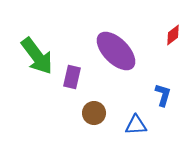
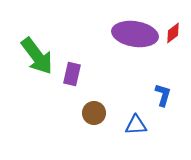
red diamond: moved 2 px up
purple ellipse: moved 19 px right, 17 px up; rotated 36 degrees counterclockwise
purple rectangle: moved 3 px up
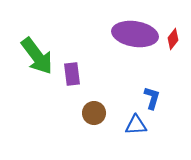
red diamond: moved 6 px down; rotated 15 degrees counterclockwise
purple rectangle: rotated 20 degrees counterclockwise
blue L-shape: moved 11 px left, 3 px down
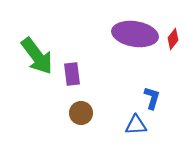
brown circle: moved 13 px left
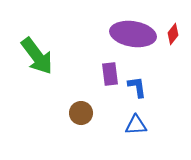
purple ellipse: moved 2 px left
red diamond: moved 5 px up
purple rectangle: moved 38 px right
blue L-shape: moved 15 px left, 11 px up; rotated 25 degrees counterclockwise
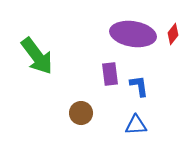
blue L-shape: moved 2 px right, 1 px up
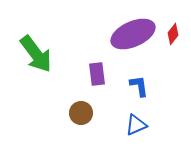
purple ellipse: rotated 33 degrees counterclockwise
green arrow: moved 1 px left, 2 px up
purple rectangle: moved 13 px left
blue triangle: rotated 20 degrees counterclockwise
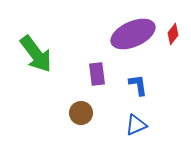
blue L-shape: moved 1 px left, 1 px up
